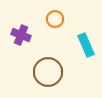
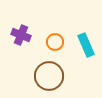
orange circle: moved 23 px down
brown circle: moved 1 px right, 4 px down
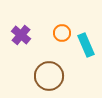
purple cross: rotated 18 degrees clockwise
orange circle: moved 7 px right, 9 px up
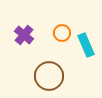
purple cross: moved 3 px right
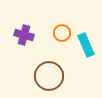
purple cross: rotated 24 degrees counterclockwise
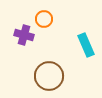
orange circle: moved 18 px left, 14 px up
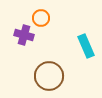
orange circle: moved 3 px left, 1 px up
cyan rectangle: moved 1 px down
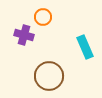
orange circle: moved 2 px right, 1 px up
cyan rectangle: moved 1 px left, 1 px down
